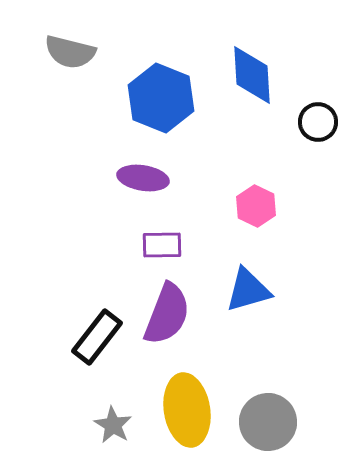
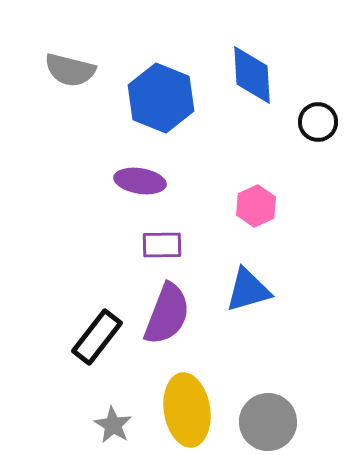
gray semicircle: moved 18 px down
purple ellipse: moved 3 px left, 3 px down
pink hexagon: rotated 9 degrees clockwise
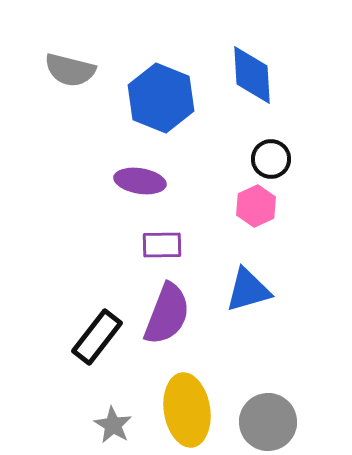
black circle: moved 47 px left, 37 px down
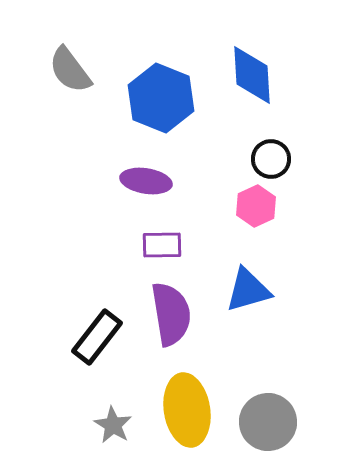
gray semicircle: rotated 39 degrees clockwise
purple ellipse: moved 6 px right
purple semicircle: moved 4 px right; rotated 30 degrees counterclockwise
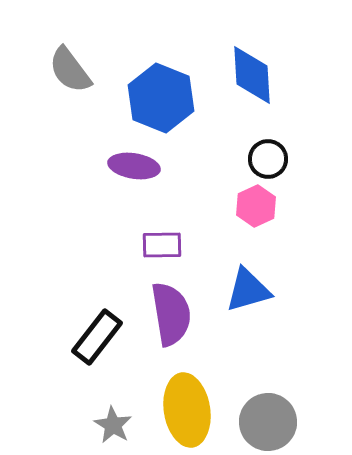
black circle: moved 3 px left
purple ellipse: moved 12 px left, 15 px up
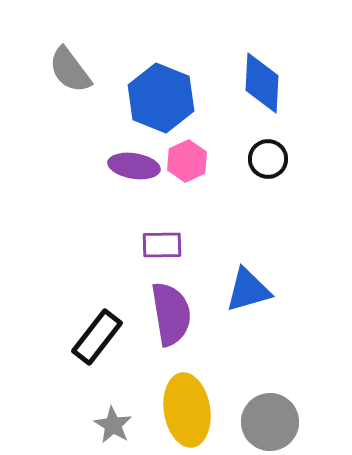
blue diamond: moved 10 px right, 8 px down; rotated 6 degrees clockwise
pink hexagon: moved 69 px left, 45 px up
gray circle: moved 2 px right
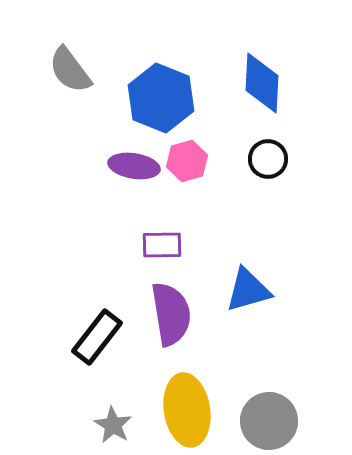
pink hexagon: rotated 9 degrees clockwise
gray circle: moved 1 px left, 1 px up
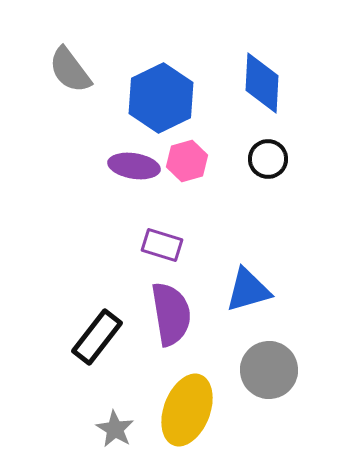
blue hexagon: rotated 12 degrees clockwise
purple rectangle: rotated 18 degrees clockwise
yellow ellipse: rotated 30 degrees clockwise
gray circle: moved 51 px up
gray star: moved 2 px right, 4 px down
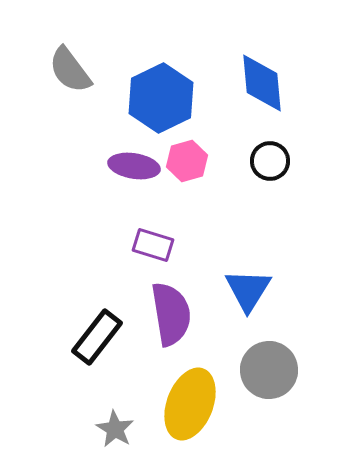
blue diamond: rotated 8 degrees counterclockwise
black circle: moved 2 px right, 2 px down
purple rectangle: moved 9 px left
blue triangle: rotated 42 degrees counterclockwise
yellow ellipse: moved 3 px right, 6 px up
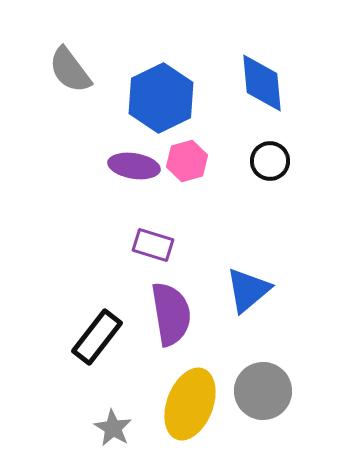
blue triangle: rotated 18 degrees clockwise
gray circle: moved 6 px left, 21 px down
gray star: moved 2 px left, 1 px up
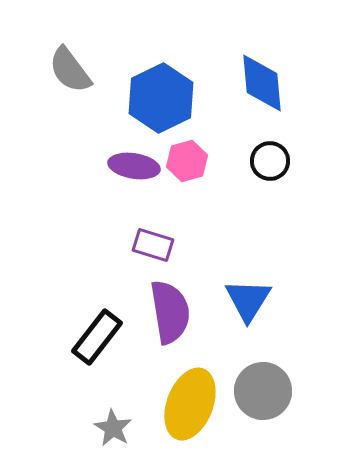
blue triangle: moved 10 px down; rotated 18 degrees counterclockwise
purple semicircle: moved 1 px left, 2 px up
